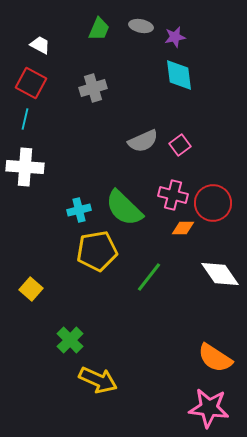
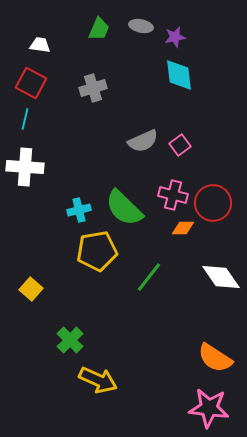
white trapezoid: rotated 20 degrees counterclockwise
white diamond: moved 1 px right, 3 px down
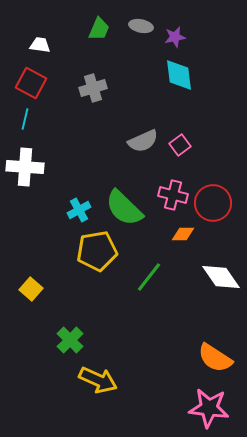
cyan cross: rotated 15 degrees counterclockwise
orange diamond: moved 6 px down
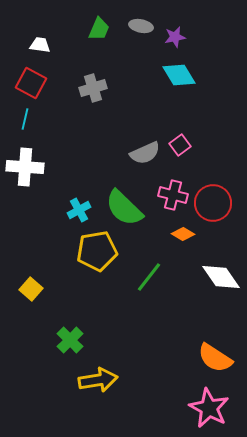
cyan diamond: rotated 24 degrees counterclockwise
gray semicircle: moved 2 px right, 12 px down
orange diamond: rotated 30 degrees clockwise
yellow arrow: rotated 33 degrees counterclockwise
pink star: rotated 21 degrees clockwise
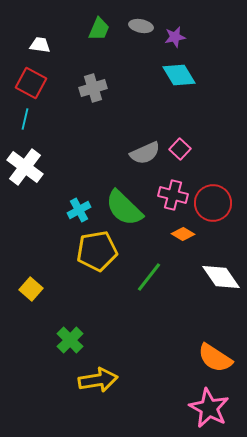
pink square: moved 4 px down; rotated 10 degrees counterclockwise
white cross: rotated 33 degrees clockwise
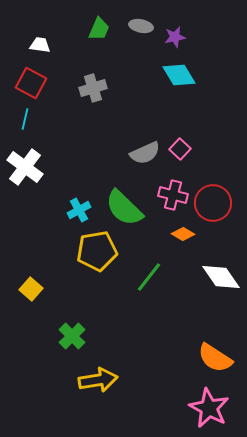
green cross: moved 2 px right, 4 px up
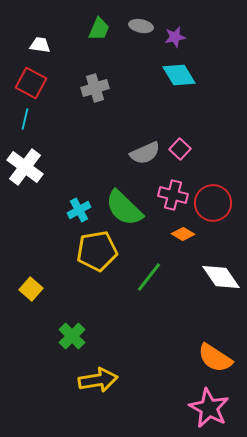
gray cross: moved 2 px right
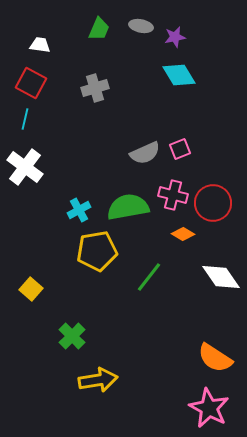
pink square: rotated 25 degrees clockwise
green semicircle: moved 4 px right, 1 px up; rotated 126 degrees clockwise
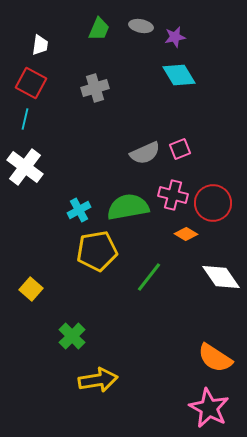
white trapezoid: rotated 90 degrees clockwise
orange diamond: moved 3 px right
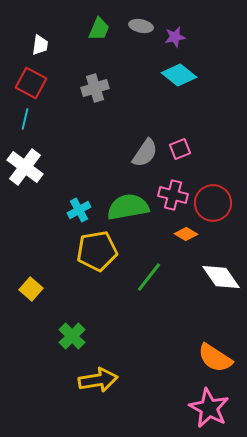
cyan diamond: rotated 20 degrees counterclockwise
gray semicircle: rotated 32 degrees counterclockwise
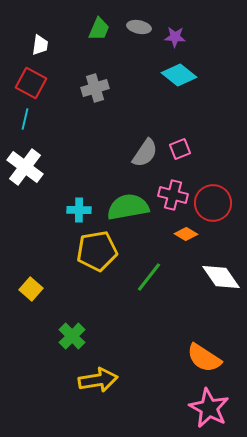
gray ellipse: moved 2 px left, 1 px down
purple star: rotated 15 degrees clockwise
cyan cross: rotated 30 degrees clockwise
orange semicircle: moved 11 px left
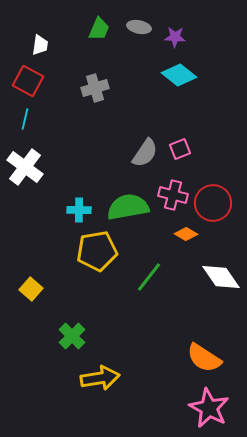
red square: moved 3 px left, 2 px up
yellow arrow: moved 2 px right, 2 px up
